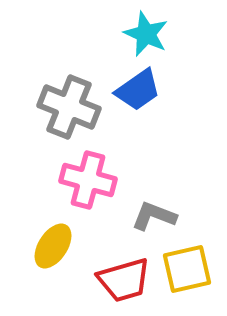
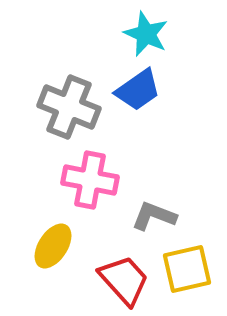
pink cross: moved 2 px right; rotated 4 degrees counterclockwise
red trapezoid: rotated 116 degrees counterclockwise
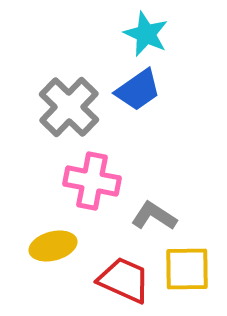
gray cross: rotated 22 degrees clockwise
pink cross: moved 2 px right, 1 px down
gray L-shape: rotated 12 degrees clockwise
yellow ellipse: rotated 42 degrees clockwise
yellow square: rotated 12 degrees clockwise
red trapezoid: rotated 24 degrees counterclockwise
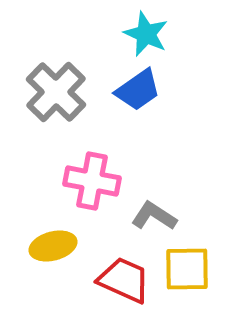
gray cross: moved 13 px left, 15 px up
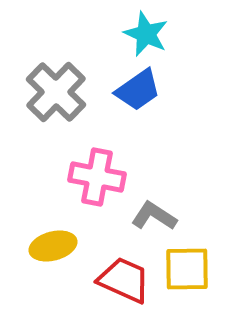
pink cross: moved 5 px right, 4 px up
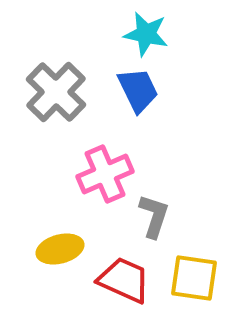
cyan star: rotated 12 degrees counterclockwise
blue trapezoid: rotated 81 degrees counterclockwise
pink cross: moved 8 px right, 3 px up; rotated 34 degrees counterclockwise
gray L-shape: rotated 75 degrees clockwise
yellow ellipse: moved 7 px right, 3 px down
yellow square: moved 7 px right, 9 px down; rotated 9 degrees clockwise
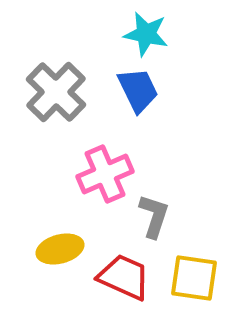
red trapezoid: moved 3 px up
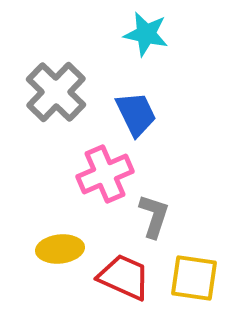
blue trapezoid: moved 2 px left, 24 px down
yellow ellipse: rotated 9 degrees clockwise
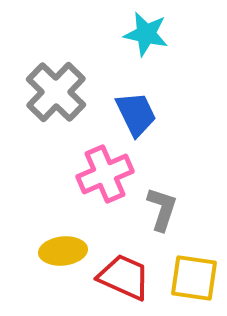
gray L-shape: moved 8 px right, 7 px up
yellow ellipse: moved 3 px right, 2 px down
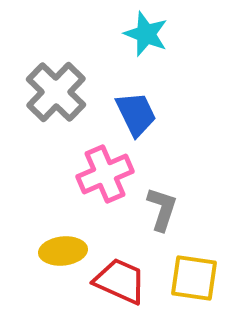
cyan star: rotated 9 degrees clockwise
red trapezoid: moved 4 px left, 4 px down
